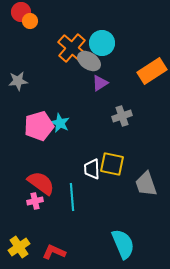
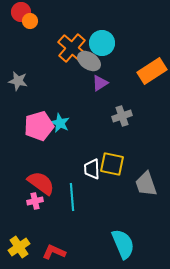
gray star: rotated 18 degrees clockwise
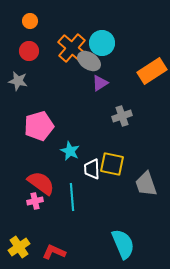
red circle: moved 8 px right, 39 px down
cyan star: moved 10 px right, 28 px down
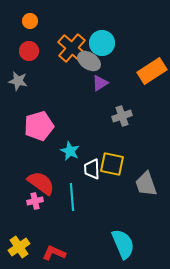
red L-shape: moved 1 px down
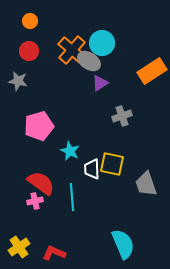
orange cross: moved 2 px down
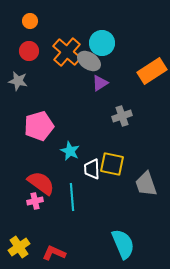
orange cross: moved 5 px left, 2 px down
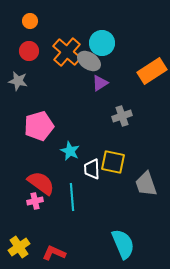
yellow square: moved 1 px right, 2 px up
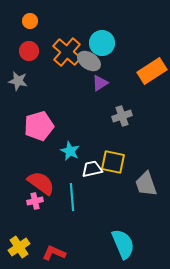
white trapezoid: rotated 80 degrees clockwise
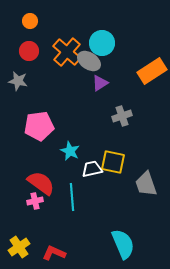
pink pentagon: rotated 8 degrees clockwise
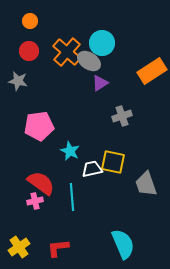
red L-shape: moved 4 px right, 5 px up; rotated 30 degrees counterclockwise
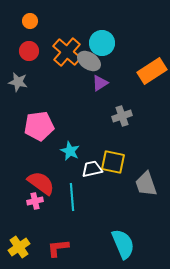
gray star: moved 1 px down
